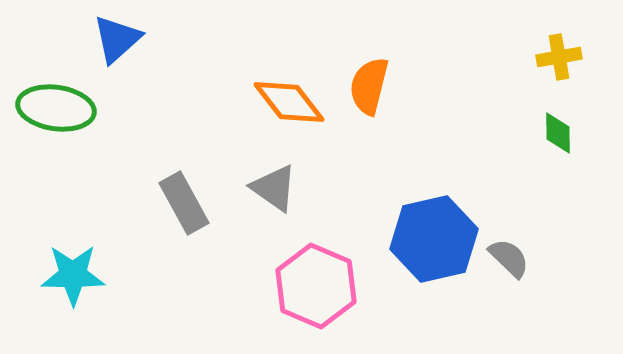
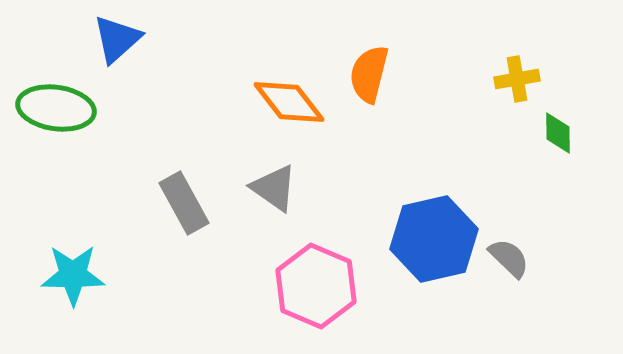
yellow cross: moved 42 px left, 22 px down
orange semicircle: moved 12 px up
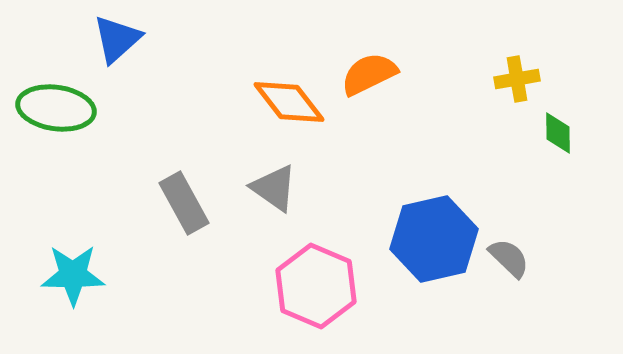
orange semicircle: rotated 50 degrees clockwise
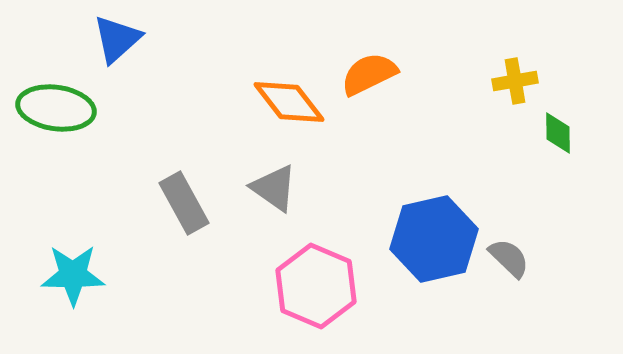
yellow cross: moved 2 px left, 2 px down
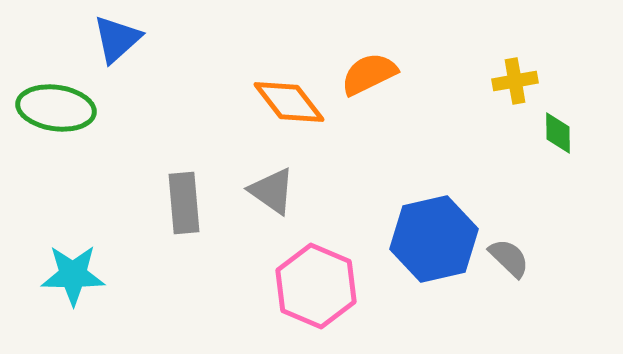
gray triangle: moved 2 px left, 3 px down
gray rectangle: rotated 24 degrees clockwise
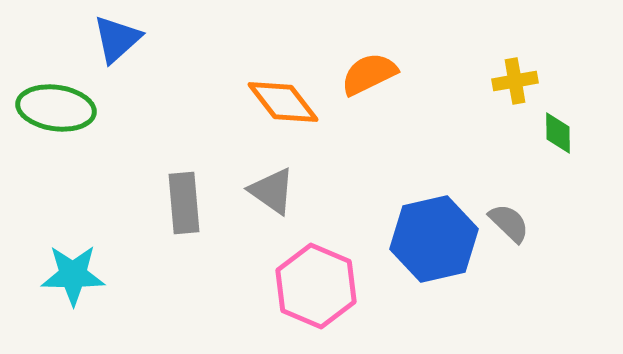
orange diamond: moved 6 px left
gray semicircle: moved 35 px up
